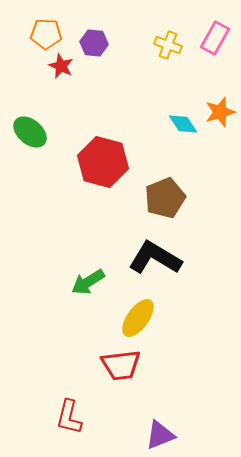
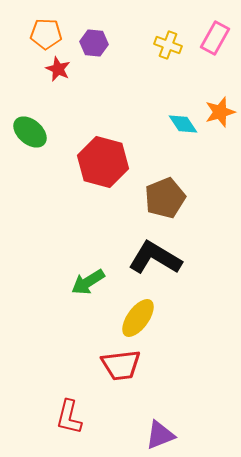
red star: moved 3 px left, 3 px down
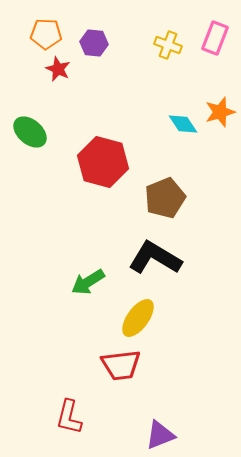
pink rectangle: rotated 8 degrees counterclockwise
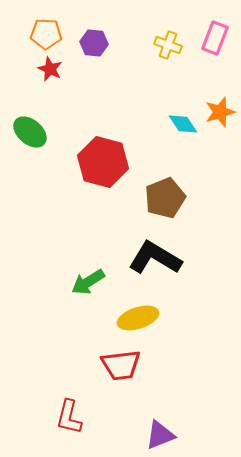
red star: moved 8 px left
yellow ellipse: rotated 36 degrees clockwise
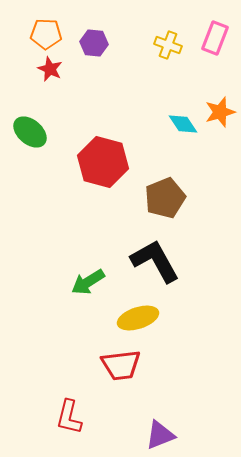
black L-shape: moved 3 px down; rotated 30 degrees clockwise
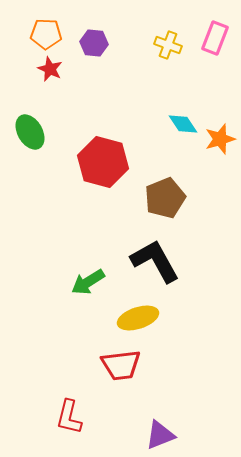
orange star: moved 27 px down
green ellipse: rotated 20 degrees clockwise
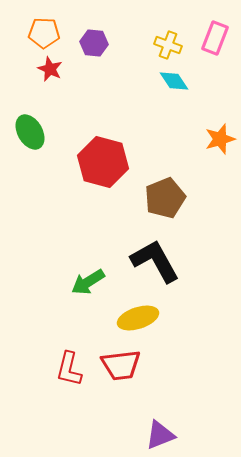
orange pentagon: moved 2 px left, 1 px up
cyan diamond: moved 9 px left, 43 px up
red L-shape: moved 48 px up
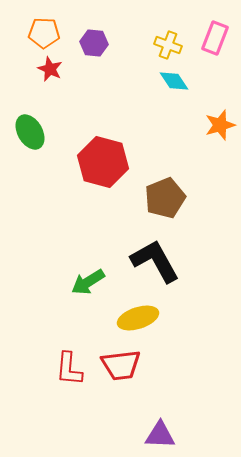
orange star: moved 14 px up
red L-shape: rotated 9 degrees counterclockwise
purple triangle: rotated 24 degrees clockwise
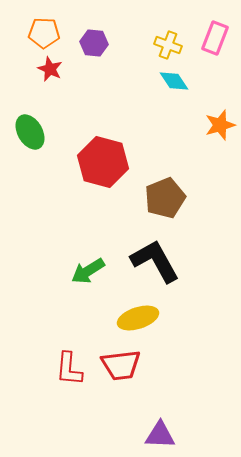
green arrow: moved 11 px up
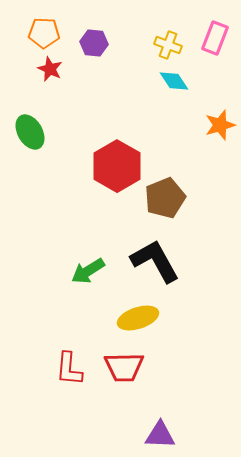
red hexagon: moved 14 px right, 4 px down; rotated 15 degrees clockwise
red trapezoid: moved 3 px right, 2 px down; rotated 6 degrees clockwise
